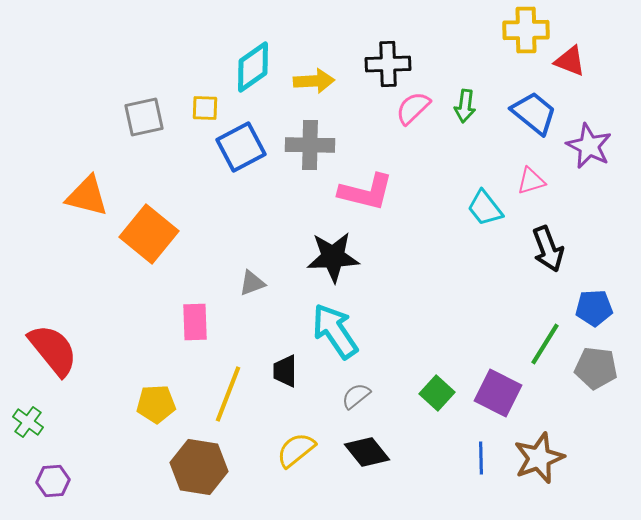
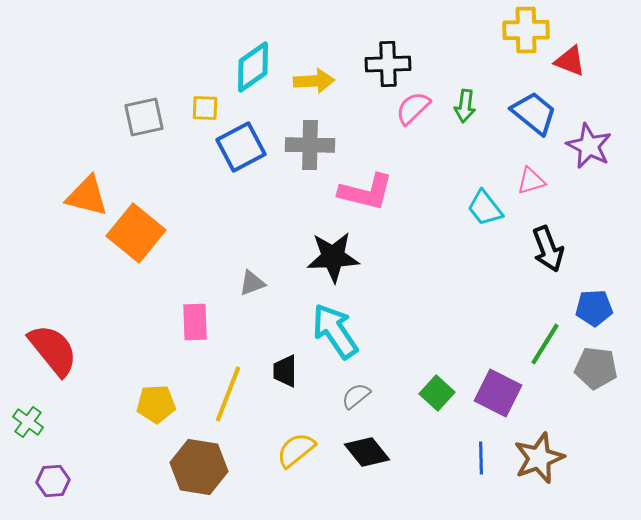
orange square: moved 13 px left, 1 px up
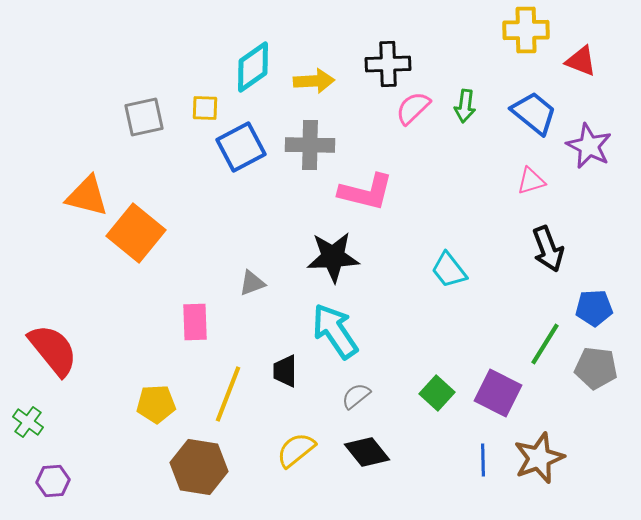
red triangle: moved 11 px right
cyan trapezoid: moved 36 px left, 62 px down
blue line: moved 2 px right, 2 px down
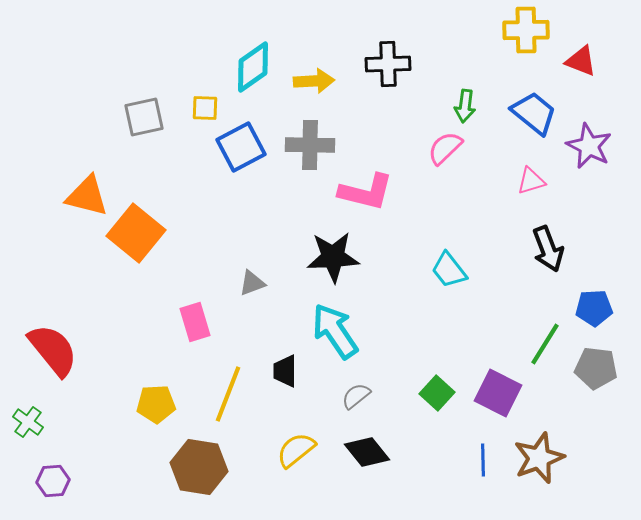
pink semicircle: moved 32 px right, 40 px down
pink rectangle: rotated 15 degrees counterclockwise
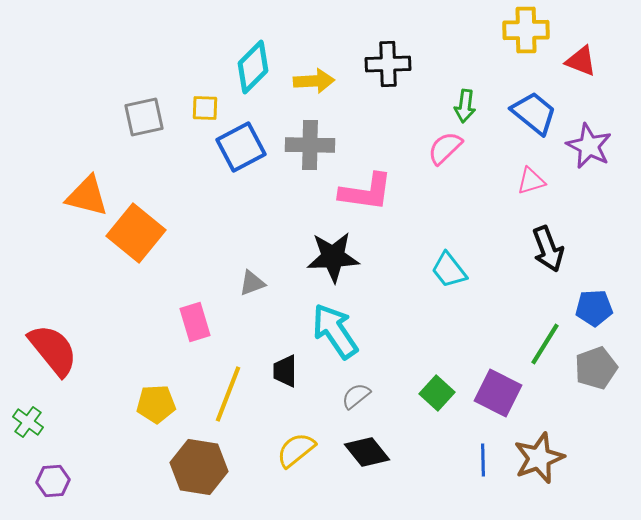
cyan diamond: rotated 10 degrees counterclockwise
pink L-shape: rotated 6 degrees counterclockwise
gray pentagon: rotated 27 degrees counterclockwise
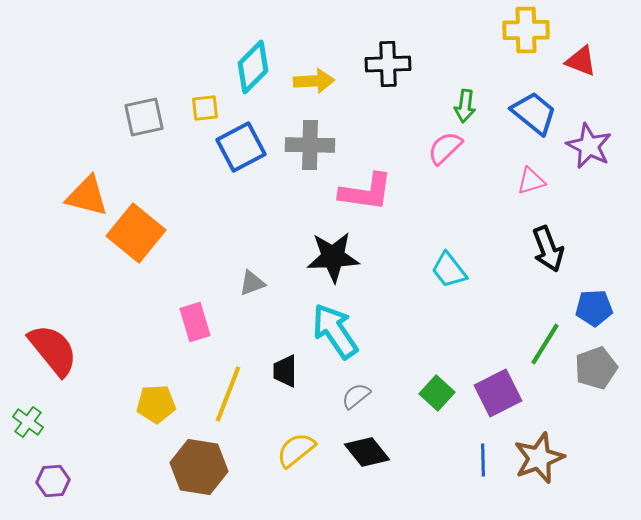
yellow square: rotated 8 degrees counterclockwise
purple square: rotated 36 degrees clockwise
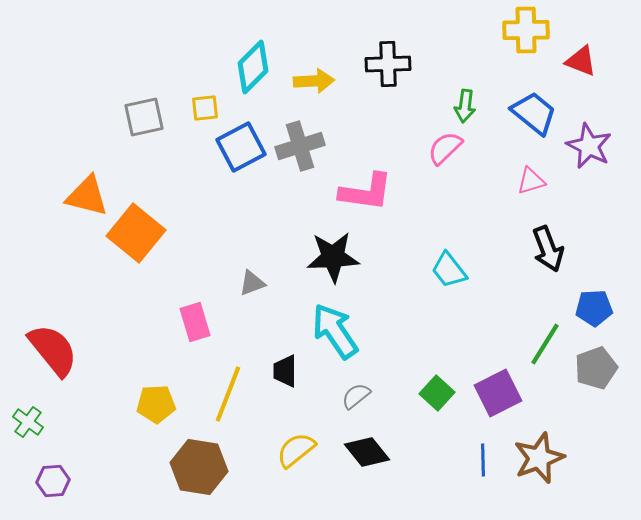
gray cross: moved 10 px left, 1 px down; rotated 18 degrees counterclockwise
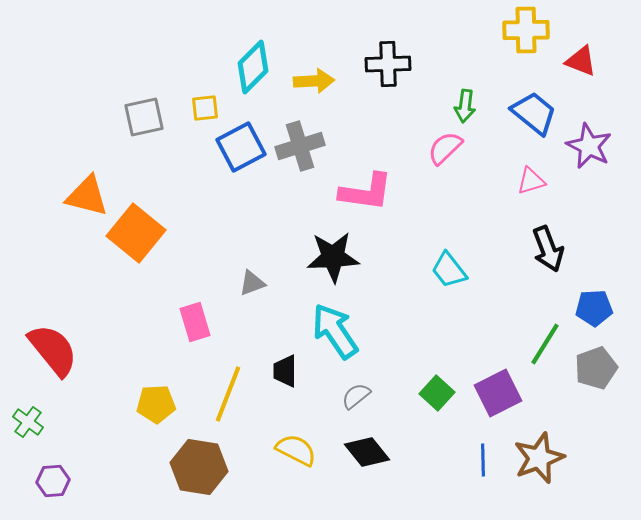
yellow semicircle: rotated 66 degrees clockwise
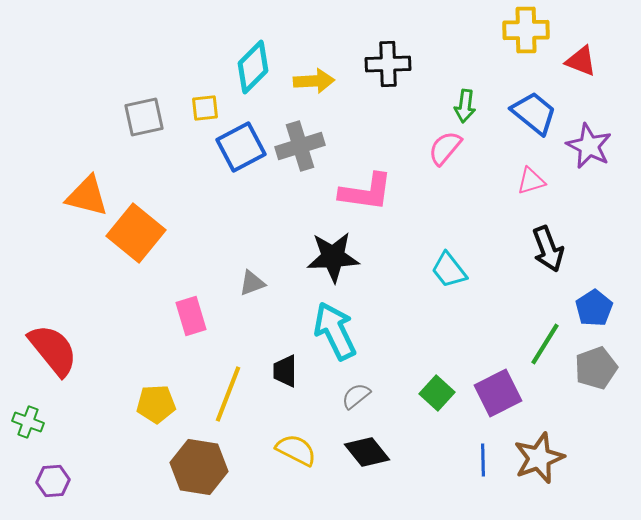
pink semicircle: rotated 6 degrees counterclockwise
blue pentagon: rotated 30 degrees counterclockwise
pink rectangle: moved 4 px left, 6 px up
cyan arrow: rotated 8 degrees clockwise
green cross: rotated 16 degrees counterclockwise
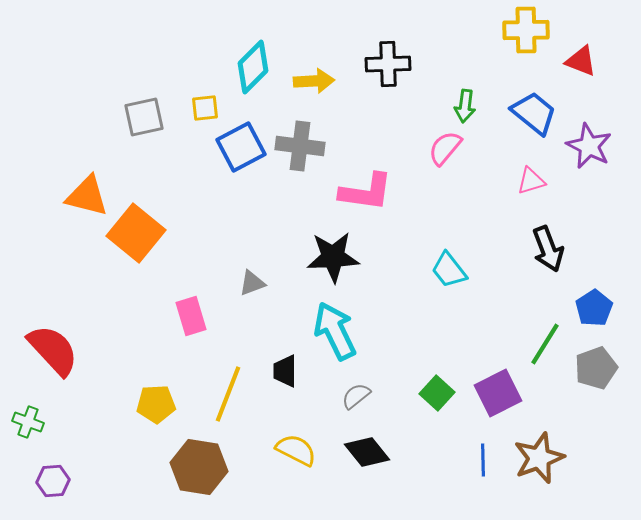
gray cross: rotated 24 degrees clockwise
red semicircle: rotated 4 degrees counterclockwise
